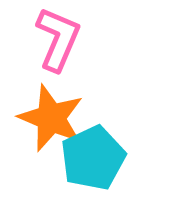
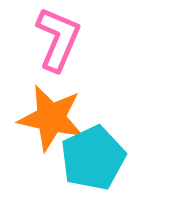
orange star: rotated 10 degrees counterclockwise
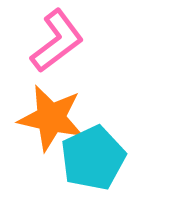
pink L-shape: moved 1 px left, 2 px down; rotated 30 degrees clockwise
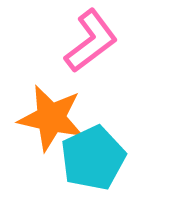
pink L-shape: moved 34 px right
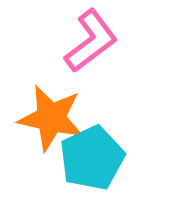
cyan pentagon: moved 1 px left
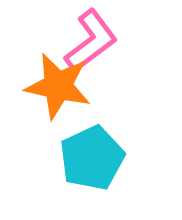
orange star: moved 7 px right, 32 px up
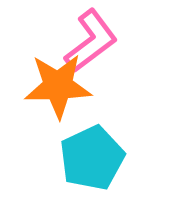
orange star: rotated 14 degrees counterclockwise
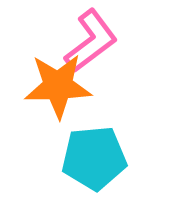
cyan pentagon: moved 2 px right; rotated 20 degrees clockwise
